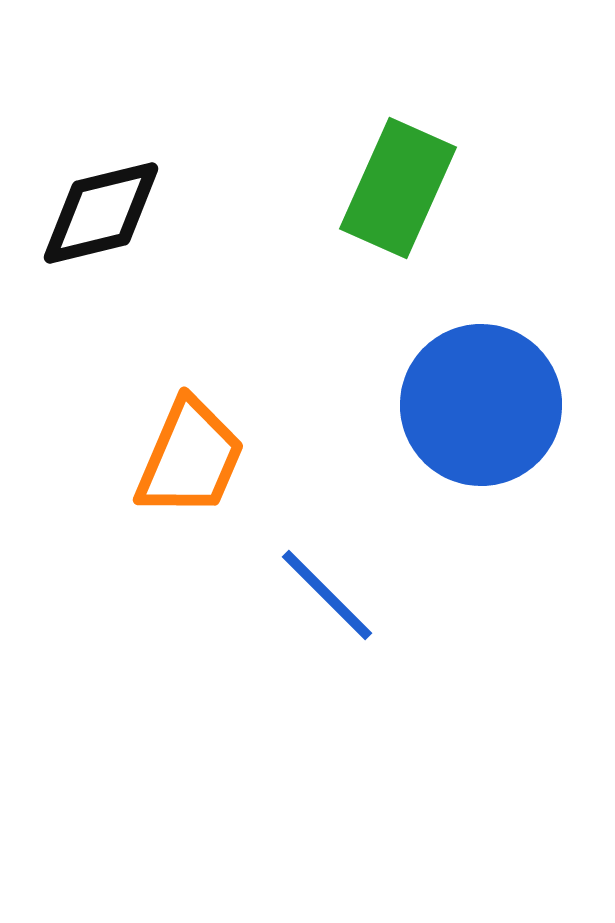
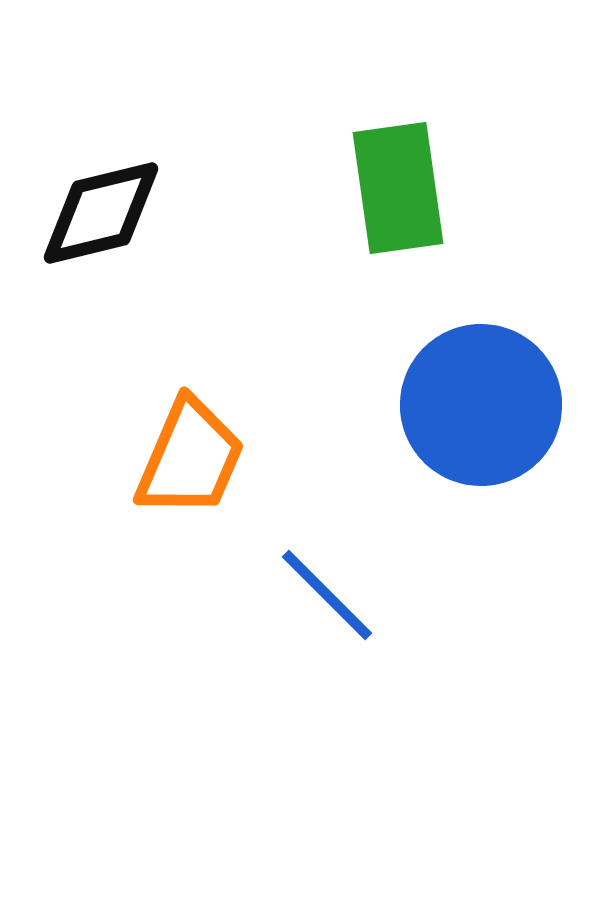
green rectangle: rotated 32 degrees counterclockwise
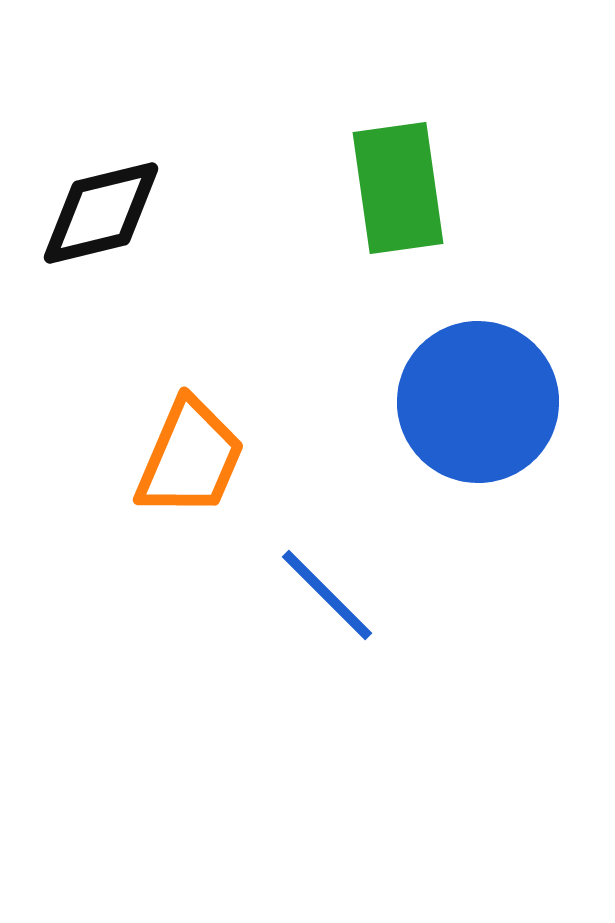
blue circle: moved 3 px left, 3 px up
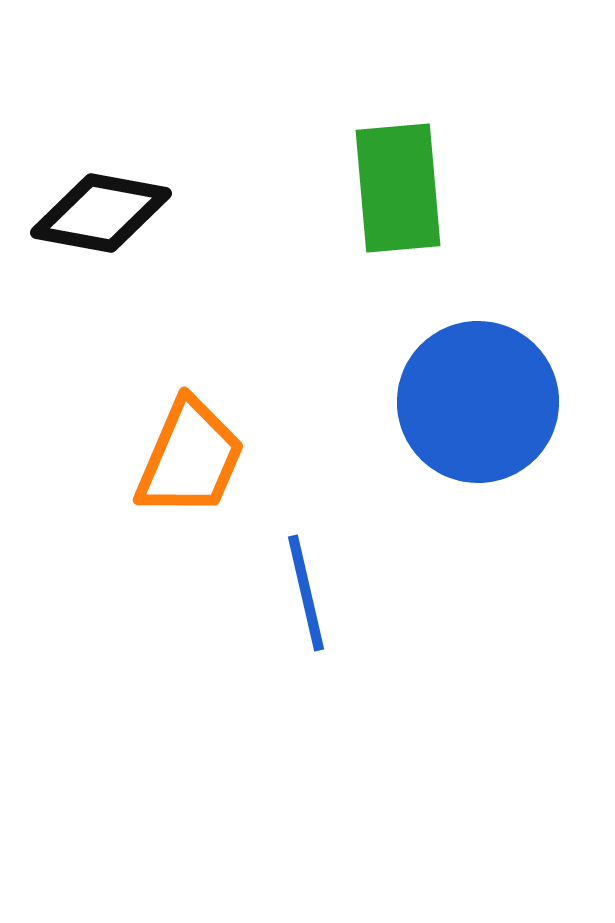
green rectangle: rotated 3 degrees clockwise
black diamond: rotated 24 degrees clockwise
blue line: moved 21 px left, 2 px up; rotated 32 degrees clockwise
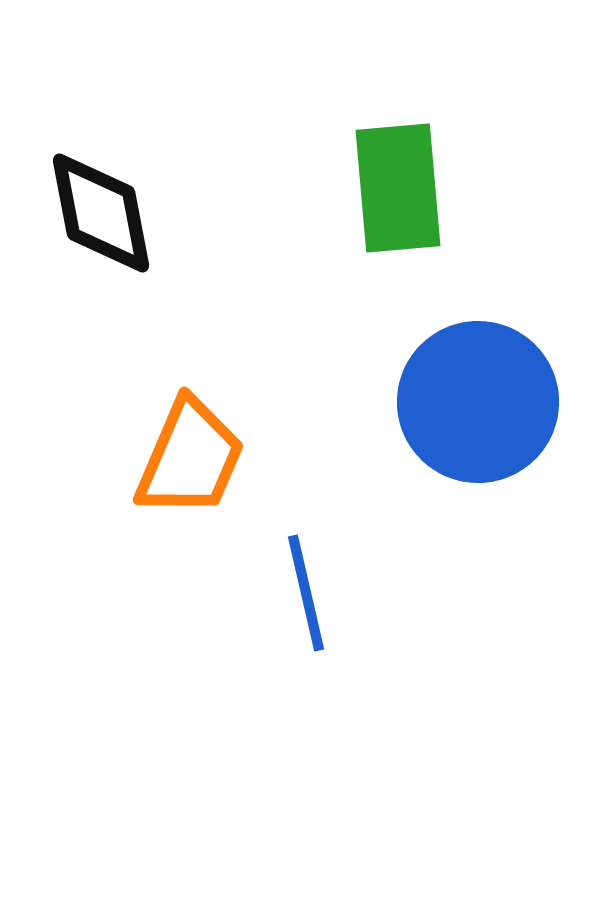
black diamond: rotated 69 degrees clockwise
